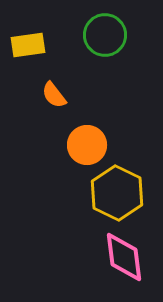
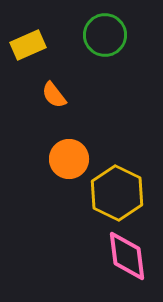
yellow rectangle: rotated 16 degrees counterclockwise
orange circle: moved 18 px left, 14 px down
pink diamond: moved 3 px right, 1 px up
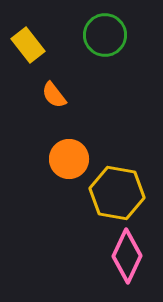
yellow rectangle: rotated 76 degrees clockwise
yellow hexagon: rotated 16 degrees counterclockwise
pink diamond: rotated 32 degrees clockwise
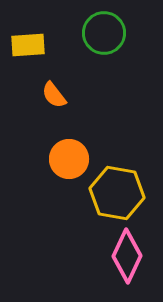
green circle: moved 1 px left, 2 px up
yellow rectangle: rotated 56 degrees counterclockwise
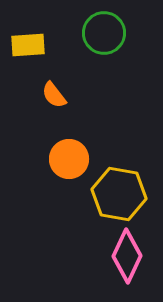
yellow hexagon: moved 2 px right, 1 px down
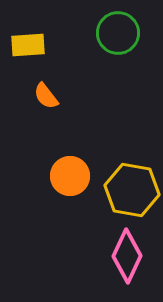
green circle: moved 14 px right
orange semicircle: moved 8 px left, 1 px down
orange circle: moved 1 px right, 17 px down
yellow hexagon: moved 13 px right, 4 px up
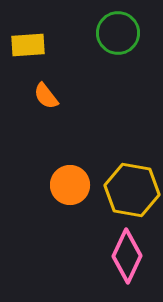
orange circle: moved 9 px down
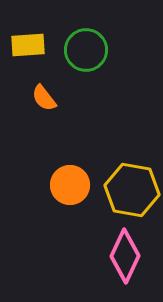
green circle: moved 32 px left, 17 px down
orange semicircle: moved 2 px left, 2 px down
pink diamond: moved 2 px left
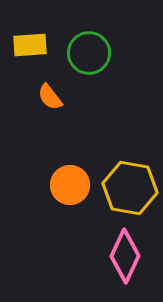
yellow rectangle: moved 2 px right
green circle: moved 3 px right, 3 px down
orange semicircle: moved 6 px right, 1 px up
yellow hexagon: moved 2 px left, 2 px up
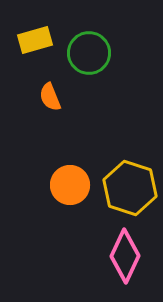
yellow rectangle: moved 5 px right, 5 px up; rotated 12 degrees counterclockwise
orange semicircle: rotated 16 degrees clockwise
yellow hexagon: rotated 8 degrees clockwise
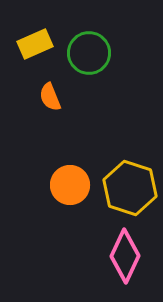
yellow rectangle: moved 4 px down; rotated 8 degrees counterclockwise
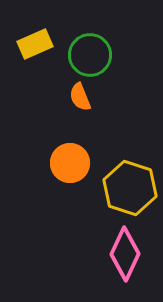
green circle: moved 1 px right, 2 px down
orange semicircle: moved 30 px right
orange circle: moved 22 px up
pink diamond: moved 2 px up
